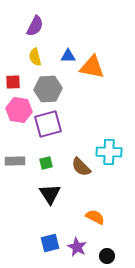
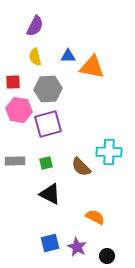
black triangle: rotated 30 degrees counterclockwise
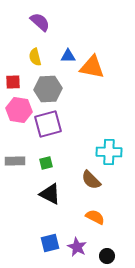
purple semicircle: moved 5 px right, 4 px up; rotated 75 degrees counterclockwise
brown semicircle: moved 10 px right, 13 px down
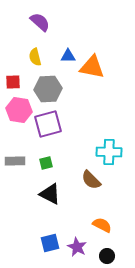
orange semicircle: moved 7 px right, 8 px down
